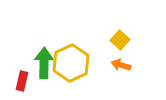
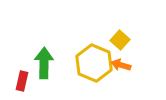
yellow hexagon: moved 23 px right; rotated 12 degrees counterclockwise
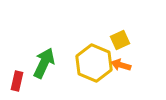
yellow square: rotated 24 degrees clockwise
green arrow: rotated 24 degrees clockwise
red rectangle: moved 5 px left
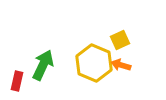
green arrow: moved 1 px left, 2 px down
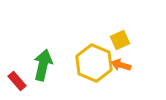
green arrow: rotated 12 degrees counterclockwise
red rectangle: rotated 54 degrees counterclockwise
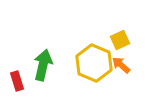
orange arrow: rotated 24 degrees clockwise
red rectangle: rotated 24 degrees clockwise
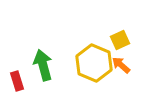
green arrow: rotated 28 degrees counterclockwise
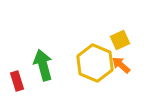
yellow hexagon: moved 1 px right
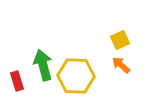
yellow hexagon: moved 19 px left, 13 px down; rotated 21 degrees counterclockwise
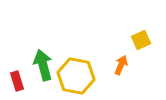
yellow square: moved 21 px right
orange arrow: rotated 72 degrees clockwise
yellow hexagon: rotated 9 degrees clockwise
